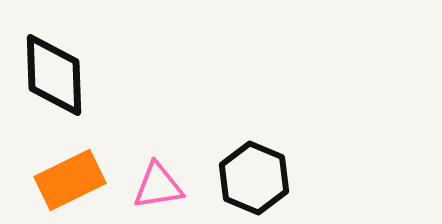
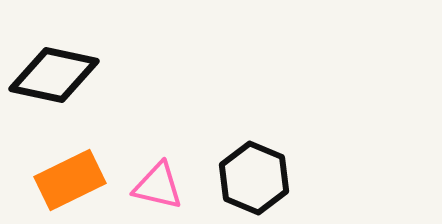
black diamond: rotated 76 degrees counterclockwise
pink triangle: rotated 22 degrees clockwise
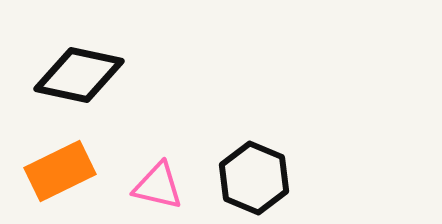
black diamond: moved 25 px right
orange rectangle: moved 10 px left, 9 px up
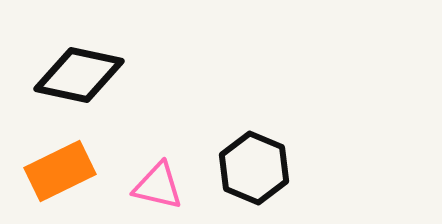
black hexagon: moved 10 px up
